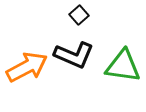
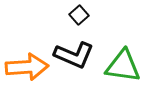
orange arrow: rotated 24 degrees clockwise
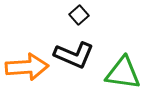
green triangle: moved 7 px down
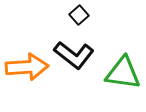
black L-shape: rotated 15 degrees clockwise
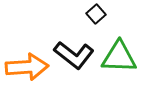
black square: moved 17 px right, 1 px up
green triangle: moved 4 px left, 16 px up; rotated 6 degrees counterclockwise
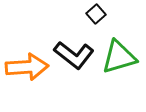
green triangle: rotated 18 degrees counterclockwise
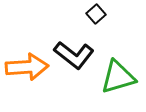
green triangle: moved 1 px left, 20 px down
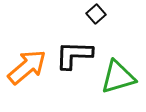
black L-shape: rotated 144 degrees clockwise
orange arrow: rotated 36 degrees counterclockwise
